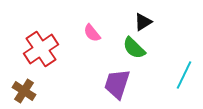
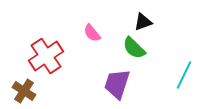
black triangle: rotated 12 degrees clockwise
red cross: moved 5 px right, 7 px down
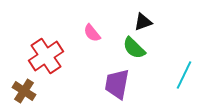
purple trapezoid: rotated 8 degrees counterclockwise
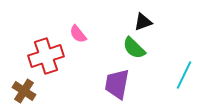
pink semicircle: moved 14 px left, 1 px down
red cross: rotated 16 degrees clockwise
